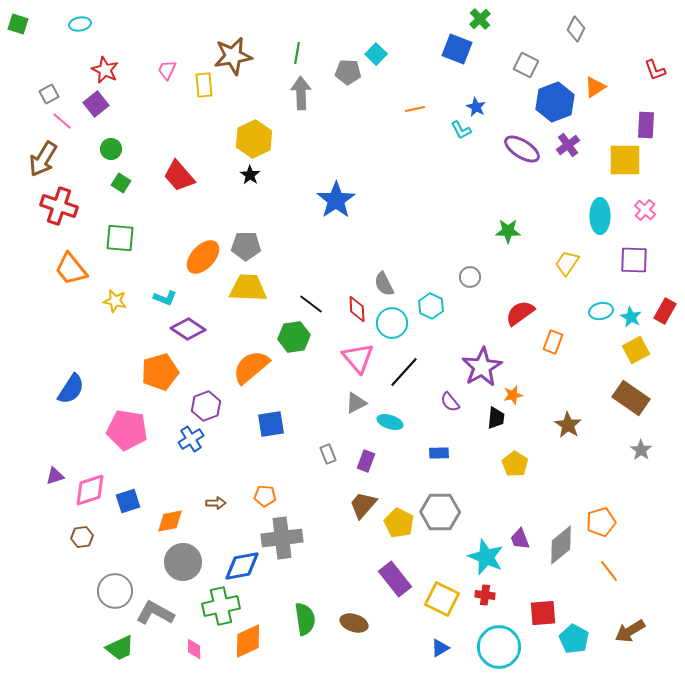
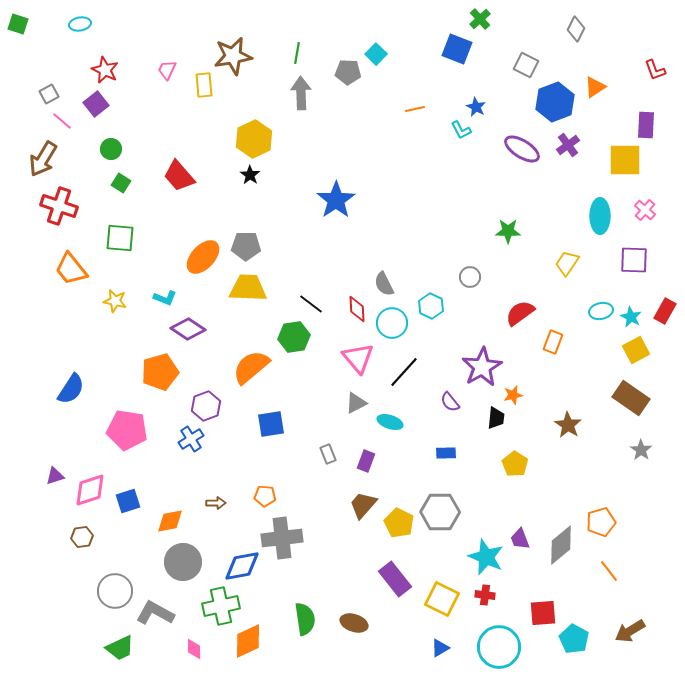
blue rectangle at (439, 453): moved 7 px right
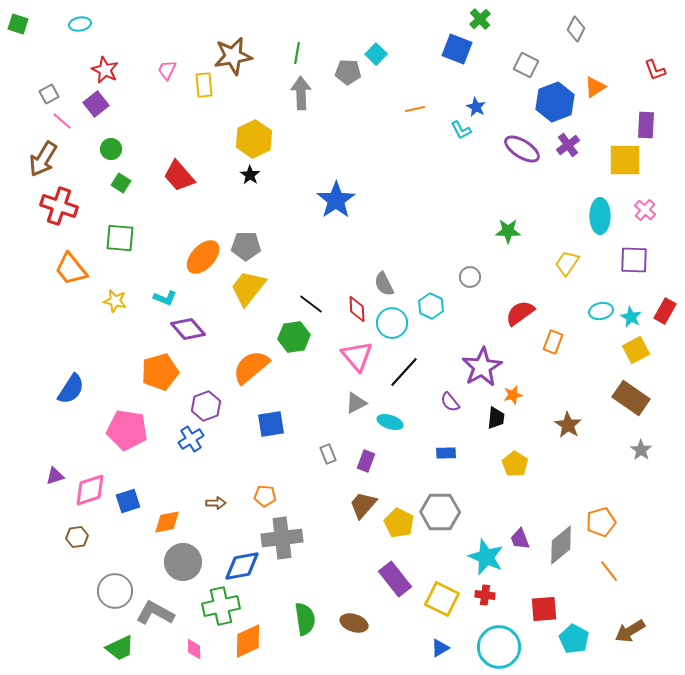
yellow trapezoid at (248, 288): rotated 54 degrees counterclockwise
purple diamond at (188, 329): rotated 16 degrees clockwise
pink triangle at (358, 358): moved 1 px left, 2 px up
orange diamond at (170, 521): moved 3 px left, 1 px down
brown hexagon at (82, 537): moved 5 px left
red square at (543, 613): moved 1 px right, 4 px up
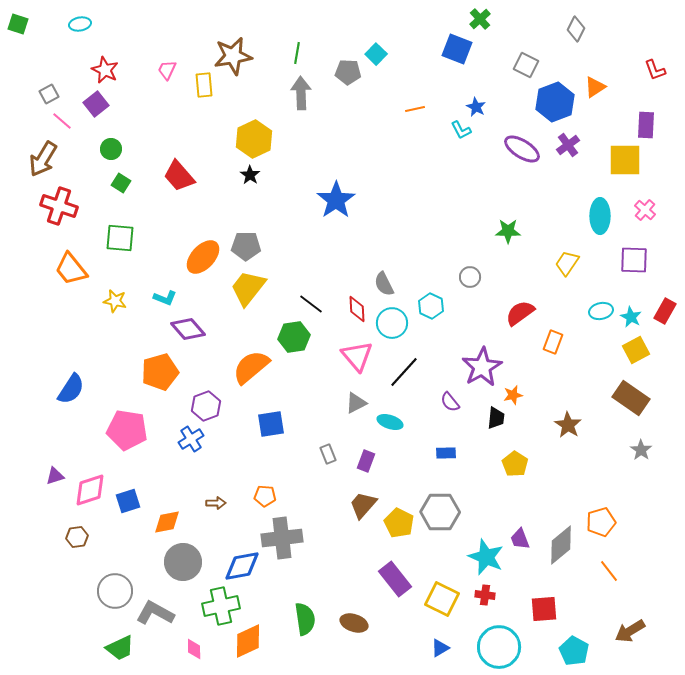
cyan pentagon at (574, 639): moved 12 px down
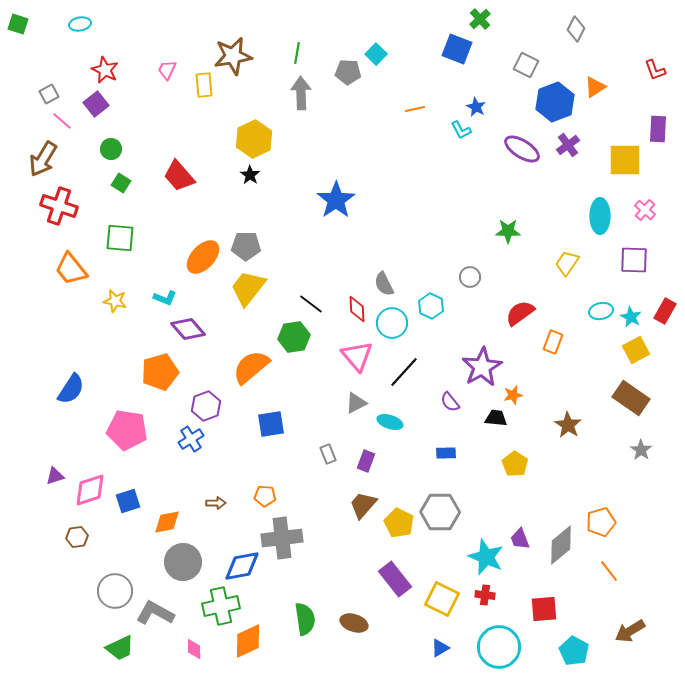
purple rectangle at (646, 125): moved 12 px right, 4 px down
black trapezoid at (496, 418): rotated 90 degrees counterclockwise
